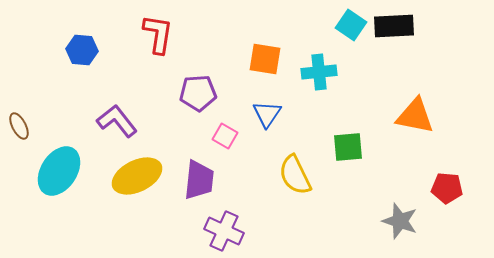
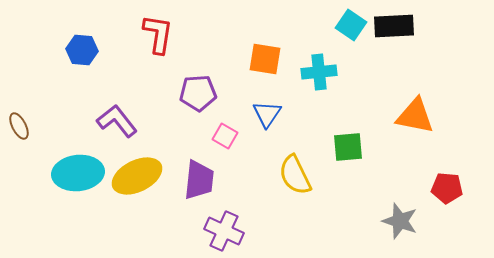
cyan ellipse: moved 19 px right, 2 px down; rotated 51 degrees clockwise
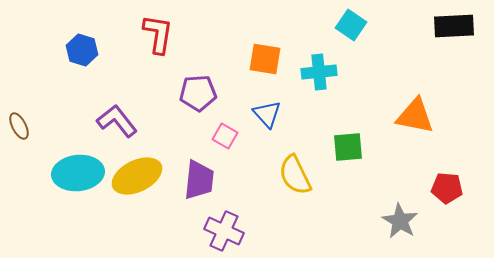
black rectangle: moved 60 px right
blue hexagon: rotated 12 degrees clockwise
blue triangle: rotated 16 degrees counterclockwise
gray star: rotated 12 degrees clockwise
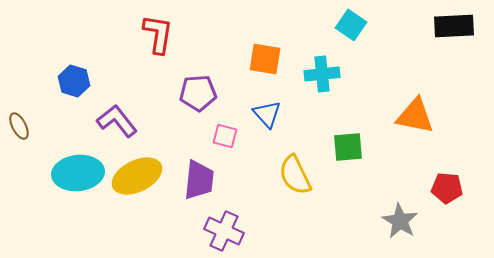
blue hexagon: moved 8 px left, 31 px down
cyan cross: moved 3 px right, 2 px down
pink square: rotated 15 degrees counterclockwise
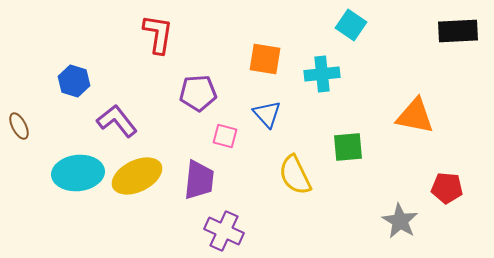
black rectangle: moved 4 px right, 5 px down
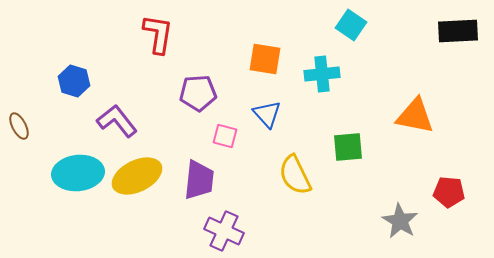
red pentagon: moved 2 px right, 4 px down
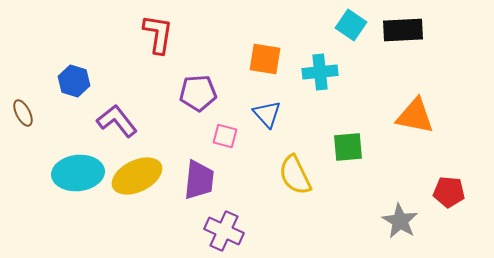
black rectangle: moved 55 px left, 1 px up
cyan cross: moved 2 px left, 2 px up
brown ellipse: moved 4 px right, 13 px up
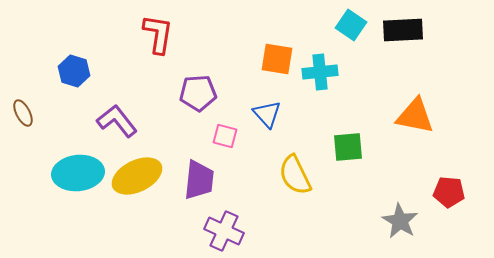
orange square: moved 12 px right
blue hexagon: moved 10 px up
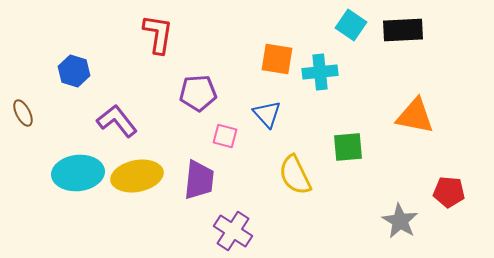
yellow ellipse: rotated 15 degrees clockwise
purple cross: moved 9 px right; rotated 9 degrees clockwise
